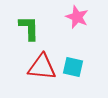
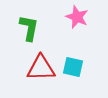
green L-shape: rotated 12 degrees clockwise
red triangle: moved 1 px left, 1 px down; rotated 8 degrees counterclockwise
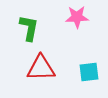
pink star: rotated 25 degrees counterclockwise
cyan square: moved 16 px right, 5 px down; rotated 20 degrees counterclockwise
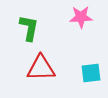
pink star: moved 4 px right
cyan square: moved 2 px right, 1 px down
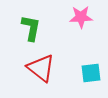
green L-shape: moved 2 px right
red triangle: rotated 40 degrees clockwise
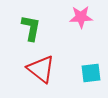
red triangle: moved 1 px down
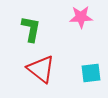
green L-shape: moved 1 px down
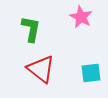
pink star: rotated 30 degrees clockwise
